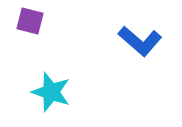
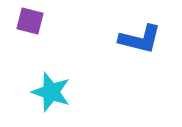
blue L-shape: moved 2 px up; rotated 27 degrees counterclockwise
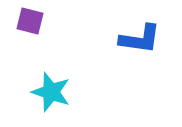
blue L-shape: rotated 6 degrees counterclockwise
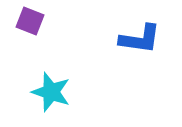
purple square: rotated 8 degrees clockwise
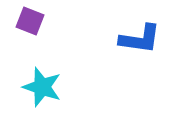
cyan star: moved 9 px left, 5 px up
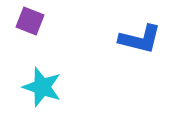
blue L-shape: rotated 6 degrees clockwise
